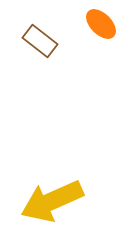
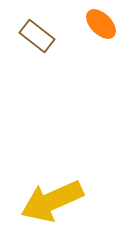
brown rectangle: moved 3 px left, 5 px up
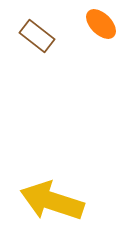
yellow arrow: rotated 42 degrees clockwise
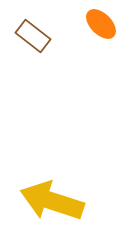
brown rectangle: moved 4 px left
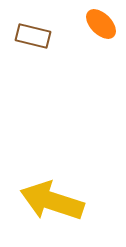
brown rectangle: rotated 24 degrees counterclockwise
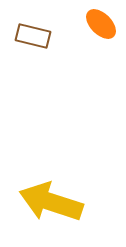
yellow arrow: moved 1 px left, 1 px down
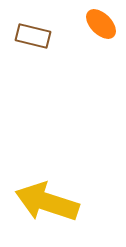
yellow arrow: moved 4 px left
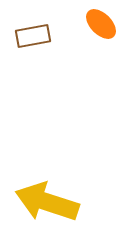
brown rectangle: rotated 24 degrees counterclockwise
